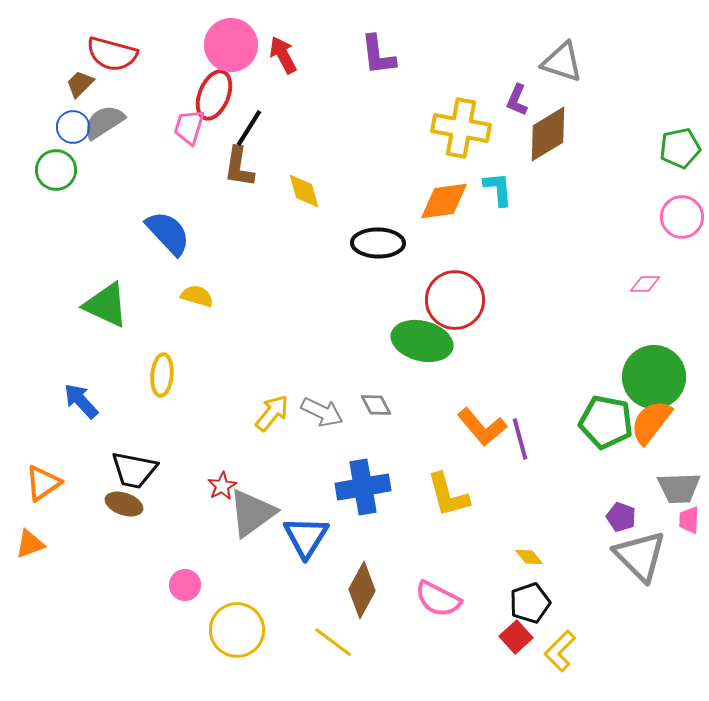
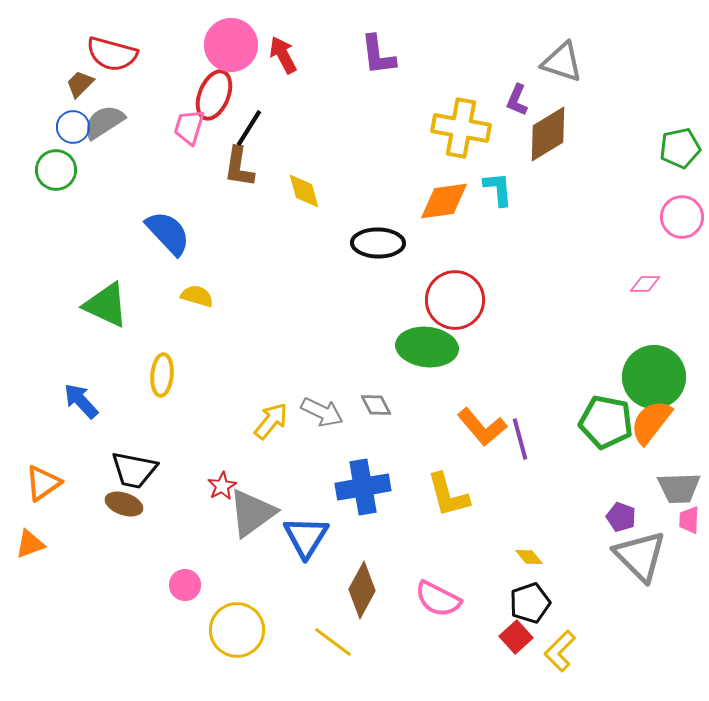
green ellipse at (422, 341): moved 5 px right, 6 px down; rotated 8 degrees counterclockwise
yellow arrow at (272, 413): moved 1 px left, 8 px down
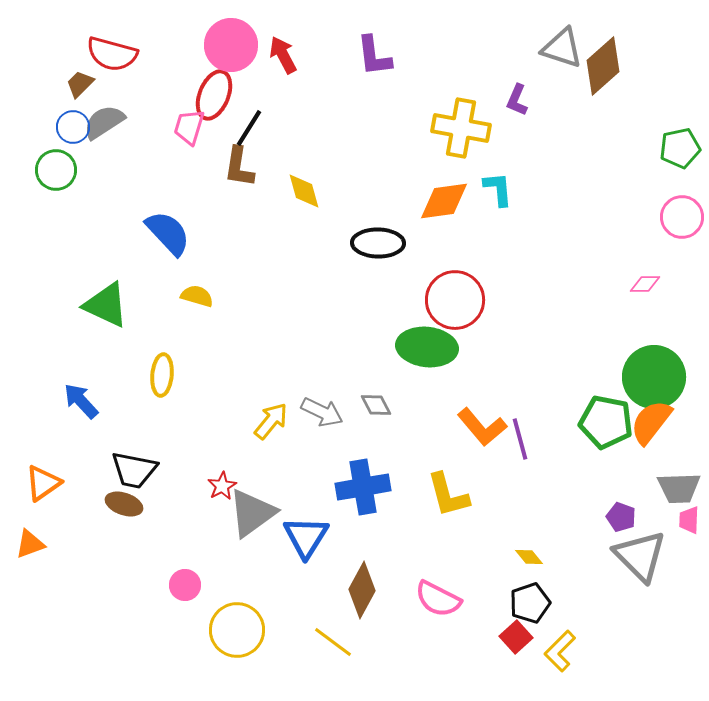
purple L-shape at (378, 55): moved 4 px left, 1 px down
gray triangle at (562, 62): moved 14 px up
brown diamond at (548, 134): moved 55 px right, 68 px up; rotated 10 degrees counterclockwise
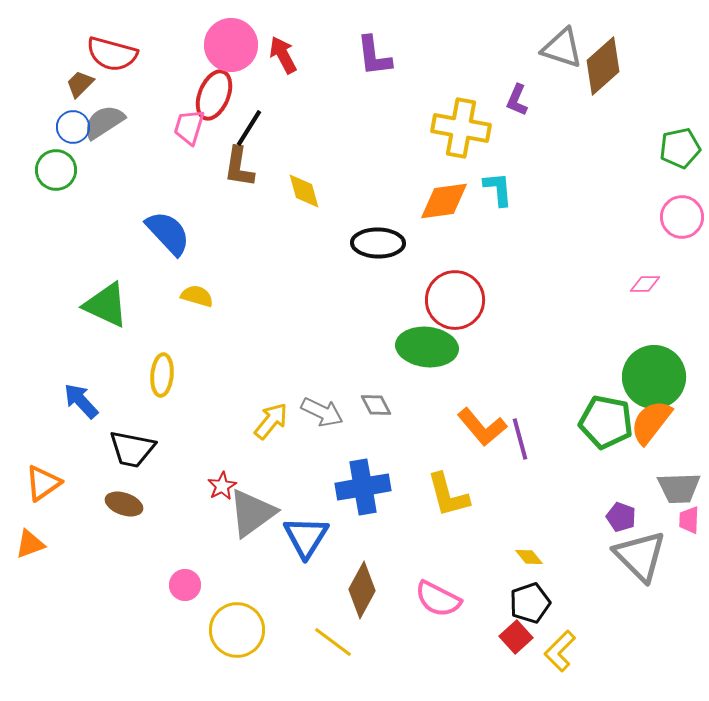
black trapezoid at (134, 470): moved 2 px left, 21 px up
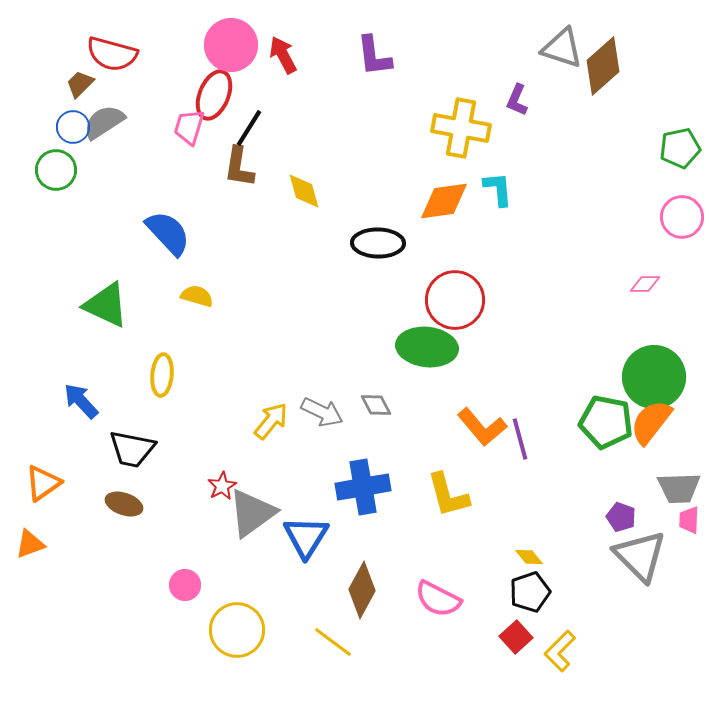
black pentagon at (530, 603): moved 11 px up
